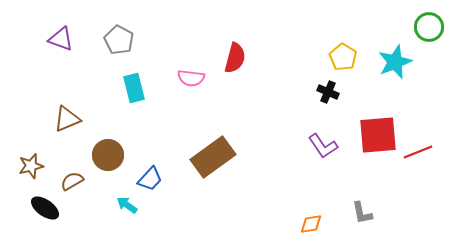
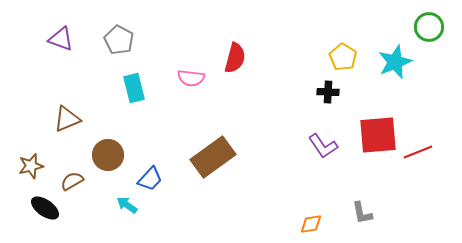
black cross: rotated 20 degrees counterclockwise
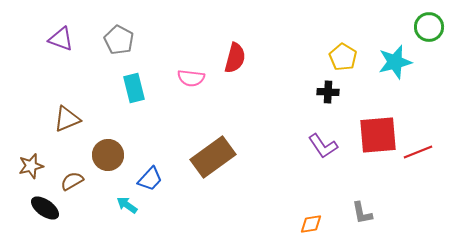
cyan star: rotated 8 degrees clockwise
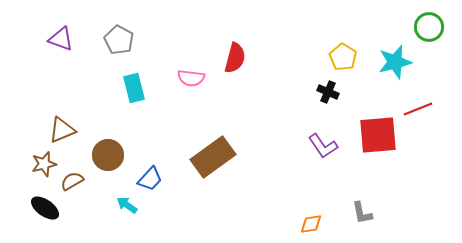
black cross: rotated 20 degrees clockwise
brown triangle: moved 5 px left, 11 px down
red line: moved 43 px up
brown star: moved 13 px right, 2 px up
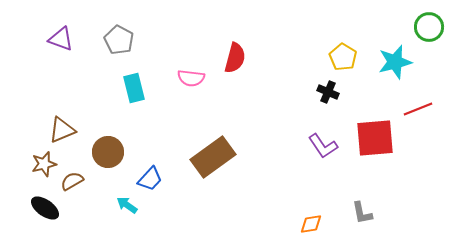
red square: moved 3 px left, 3 px down
brown circle: moved 3 px up
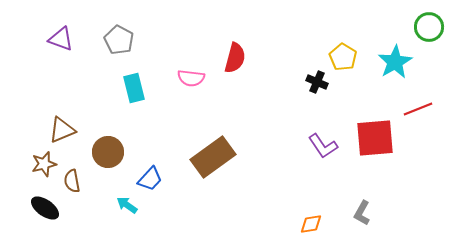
cyan star: rotated 16 degrees counterclockwise
black cross: moved 11 px left, 10 px up
brown semicircle: rotated 70 degrees counterclockwise
gray L-shape: rotated 40 degrees clockwise
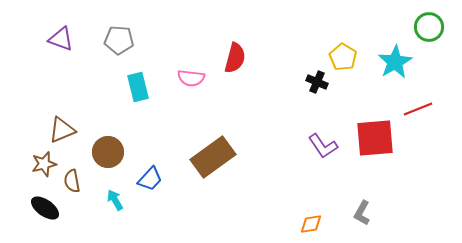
gray pentagon: rotated 24 degrees counterclockwise
cyan rectangle: moved 4 px right, 1 px up
cyan arrow: moved 12 px left, 5 px up; rotated 25 degrees clockwise
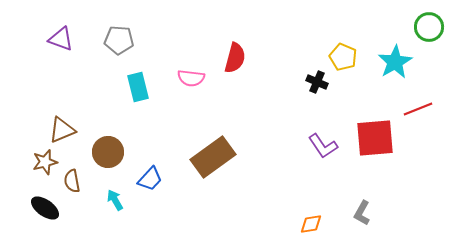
yellow pentagon: rotated 8 degrees counterclockwise
brown star: moved 1 px right, 2 px up
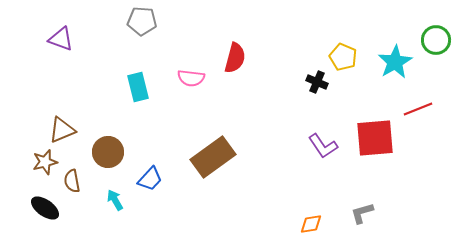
green circle: moved 7 px right, 13 px down
gray pentagon: moved 23 px right, 19 px up
gray L-shape: rotated 45 degrees clockwise
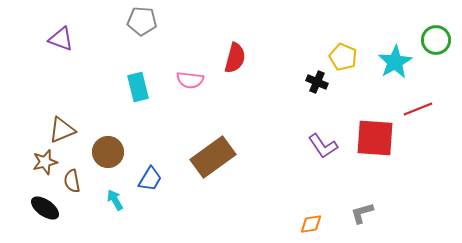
pink semicircle: moved 1 px left, 2 px down
red square: rotated 9 degrees clockwise
blue trapezoid: rotated 12 degrees counterclockwise
